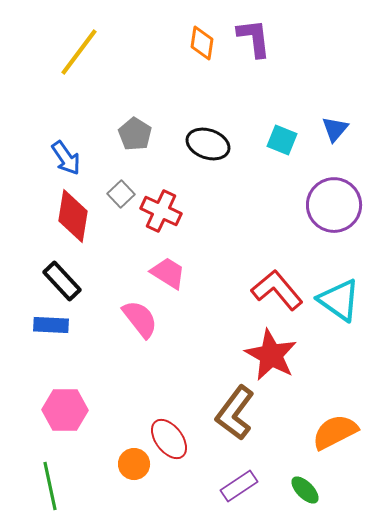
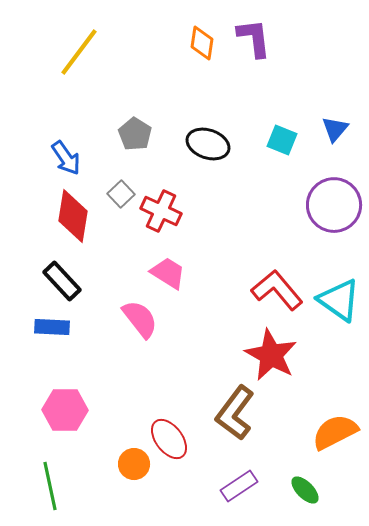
blue rectangle: moved 1 px right, 2 px down
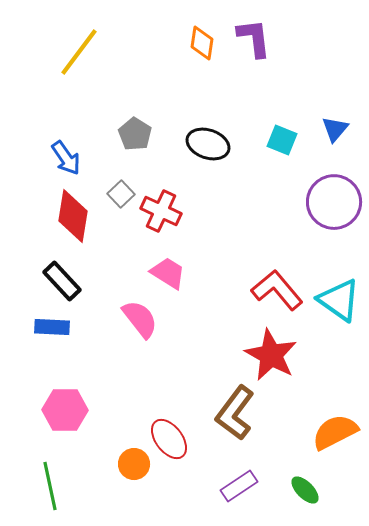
purple circle: moved 3 px up
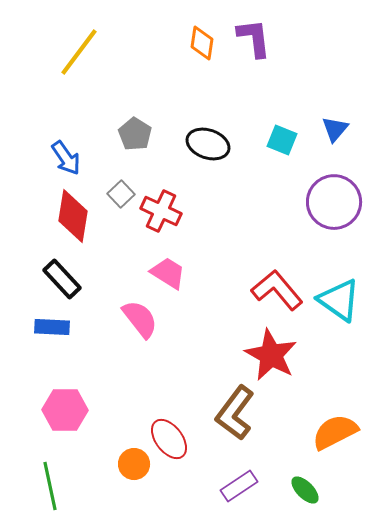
black rectangle: moved 2 px up
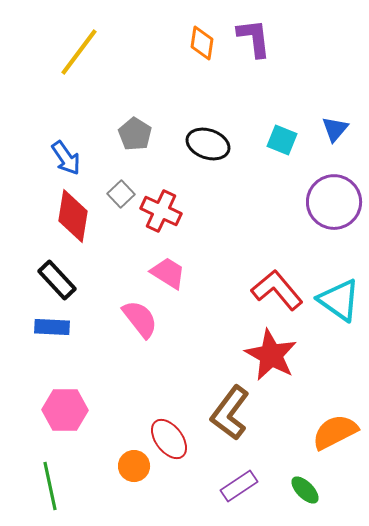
black rectangle: moved 5 px left, 1 px down
brown L-shape: moved 5 px left
orange circle: moved 2 px down
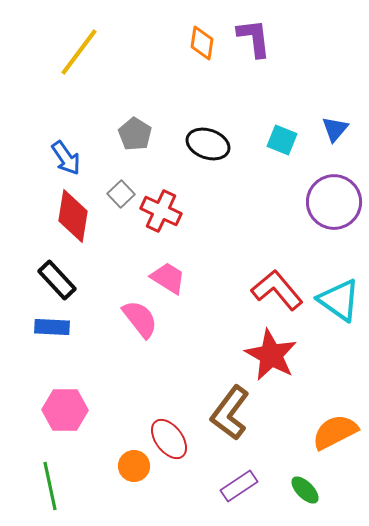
pink trapezoid: moved 5 px down
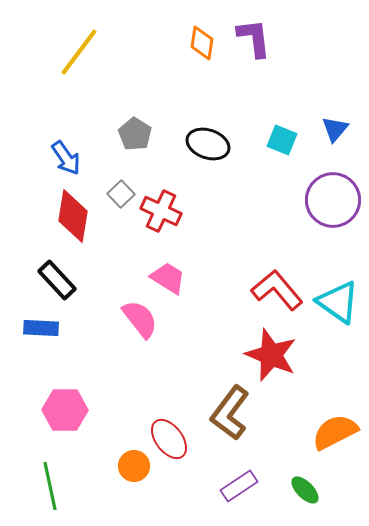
purple circle: moved 1 px left, 2 px up
cyan triangle: moved 1 px left, 2 px down
blue rectangle: moved 11 px left, 1 px down
red star: rotated 6 degrees counterclockwise
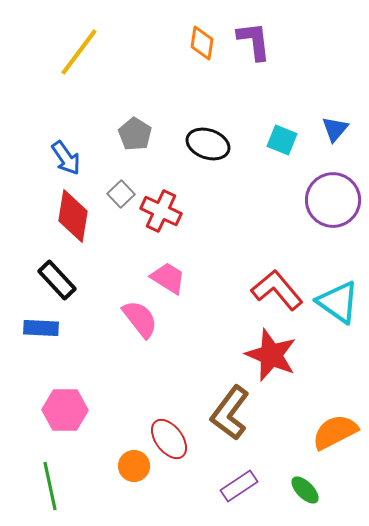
purple L-shape: moved 3 px down
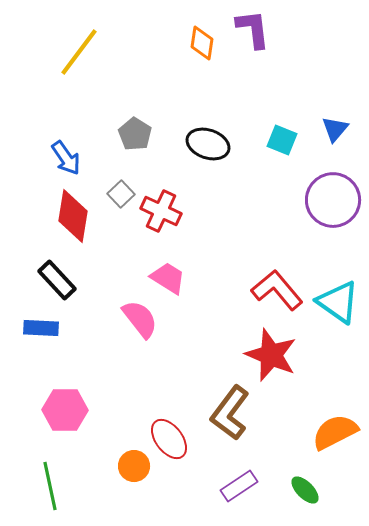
purple L-shape: moved 1 px left, 12 px up
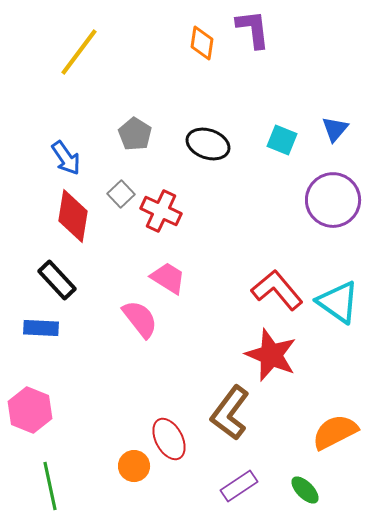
pink hexagon: moved 35 px left; rotated 21 degrees clockwise
red ellipse: rotated 9 degrees clockwise
